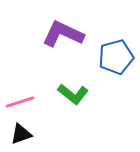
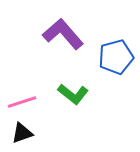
purple L-shape: rotated 24 degrees clockwise
pink line: moved 2 px right
black triangle: moved 1 px right, 1 px up
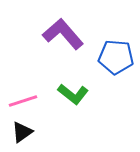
blue pentagon: rotated 20 degrees clockwise
pink line: moved 1 px right, 1 px up
black triangle: moved 1 px up; rotated 15 degrees counterclockwise
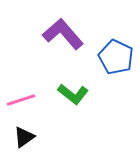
blue pentagon: rotated 20 degrees clockwise
pink line: moved 2 px left, 1 px up
black triangle: moved 2 px right, 5 px down
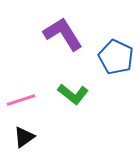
purple L-shape: rotated 9 degrees clockwise
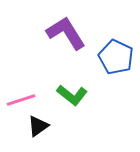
purple L-shape: moved 3 px right, 1 px up
green L-shape: moved 1 px left, 1 px down
black triangle: moved 14 px right, 11 px up
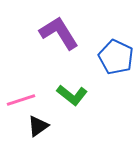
purple L-shape: moved 7 px left
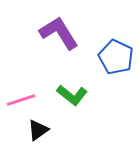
black triangle: moved 4 px down
